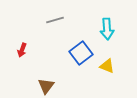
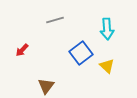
red arrow: rotated 24 degrees clockwise
yellow triangle: rotated 21 degrees clockwise
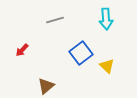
cyan arrow: moved 1 px left, 10 px up
brown triangle: rotated 12 degrees clockwise
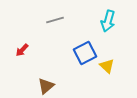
cyan arrow: moved 2 px right, 2 px down; rotated 20 degrees clockwise
blue square: moved 4 px right; rotated 10 degrees clockwise
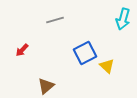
cyan arrow: moved 15 px right, 2 px up
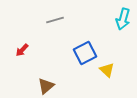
yellow triangle: moved 4 px down
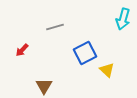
gray line: moved 7 px down
brown triangle: moved 2 px left; rotated 18 degrees counterclockwise
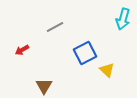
gray line: rotated 12 degrees counterclockwise
red arrow: rotated 16 degrees clockwise
